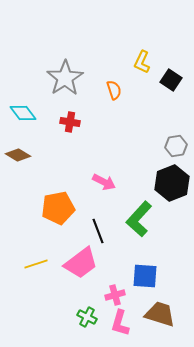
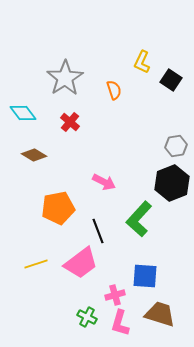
red cross: rotated 30 degrees clockwise
brown diamond: moved 16 px right
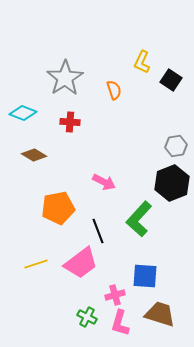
cyan diamond: rotated 32 degrees counterclockwise
red cross: rotated 36 degrees counterclockwise
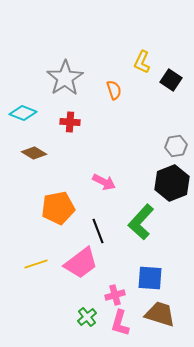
brown diamond: moved 2 px up
green L-shape: moved 2 px right, 3 px down
blue square: moved 5 px right, 2 px down
green cross: rotated 24 degrees clockwise
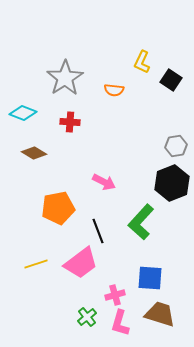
orange semicircle: rotated 114 degrees clockwise
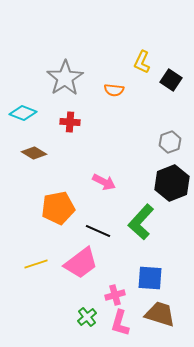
gray hexagon: moved 6 px left, 4 px up; rotated 10 degrees counterclockwise
black line: rotated 45 degrees counterclockwise
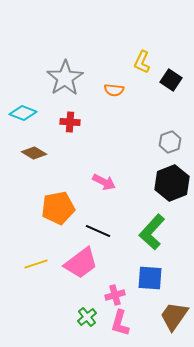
green L-shape: moved 11 px right, 10 px down
brown trapezoid: moved 14 px right, 2 px down; rotated 72 degrees counterclockwise
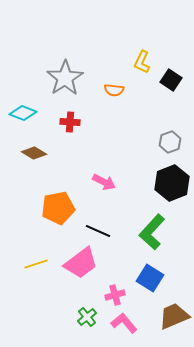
blue square: rotated 28 degrees clockwise
brown trapezoid: rotated 32 degrees clockwise
pink L-shape: moved 4 px right; rotated 124 degrees clockwise
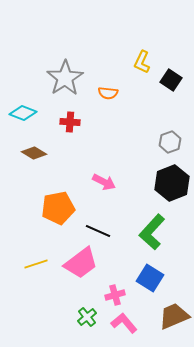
orange semicircle: moved 6 px left, 3 px down
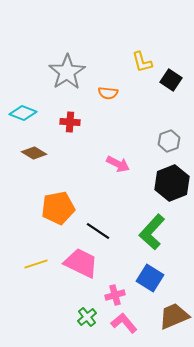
yellow L-shape: rotated 40 degrees counterclockwise
gray star: moved 2 px right, 6 px up
gray hexagon: moved 1 px left, 1 px up
pink arrow: moved 14 px right, 18 px up
black line: rotated 10 degrees clockwise
pink trapezoid: rotated 117 degrees counterclockwise
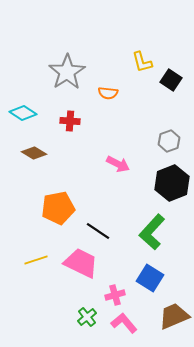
cyan diamond: rotated 12 degrees clockwise
red cross: moved 1 px up
yellow line: moved 4 px up
